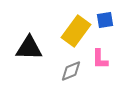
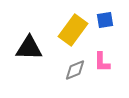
yellow rectangle: moved 3 px left, 1 px up
pink L-shape: moved 2 px right, 3 px down
gray diamond: moved 4 px right, 1 px up
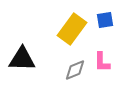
yellow rectangle: moved 1 px left, 1 px up
black triangle: moved 7 px left, 11 px down
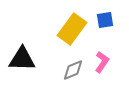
pink L-shape: rotated 145 degrees counterclockwise
gray diamond: moved 2 px left
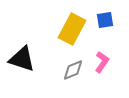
yellow rectangle: rotated 8 degrees counterclockwise
black triangle: rotated 16 degrees clockwise
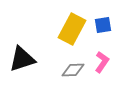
blue square: moved 2 px left, 5 px down
black triangle: rotated 36 degrees counterclockwise
gray diamond: rotated 20 degrees clockwise
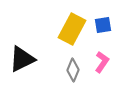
black triangle: rotated 8 degrees counterclockwise
gray diamond: rotated 65 degrees counterclockwise
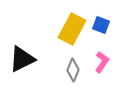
blue square: moved 2 px left; rotated 30 degrees clockwise
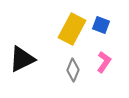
pink L-shape: moved 2 px right
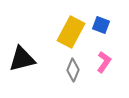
yellow rectangle: moved 1 px left, 3 px down
black triangle: rotated 12 degrees clockwise
